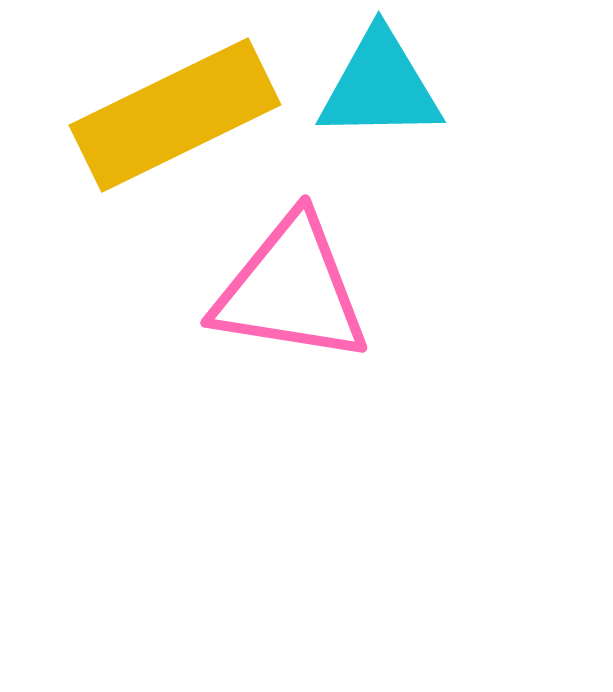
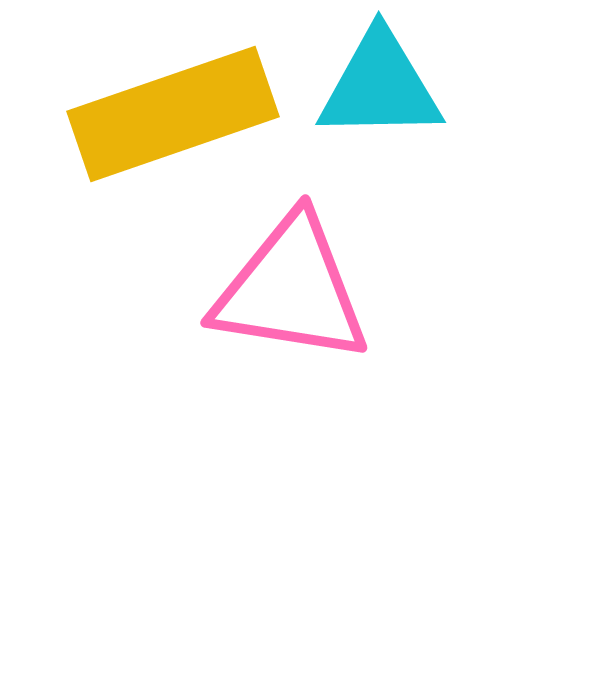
yellow rectangle: moved 2 px left, 1 px up; rotated 7 degrees clockwise
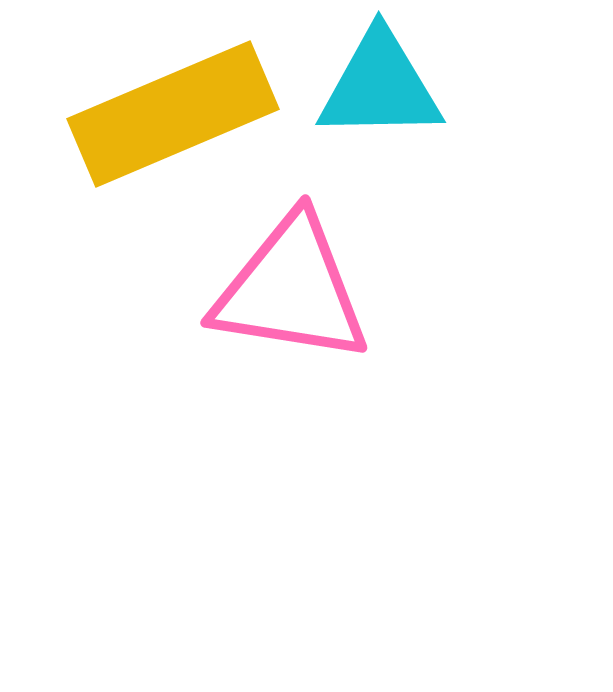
yellow rectangle: rotated 4 degrees counterclockwise
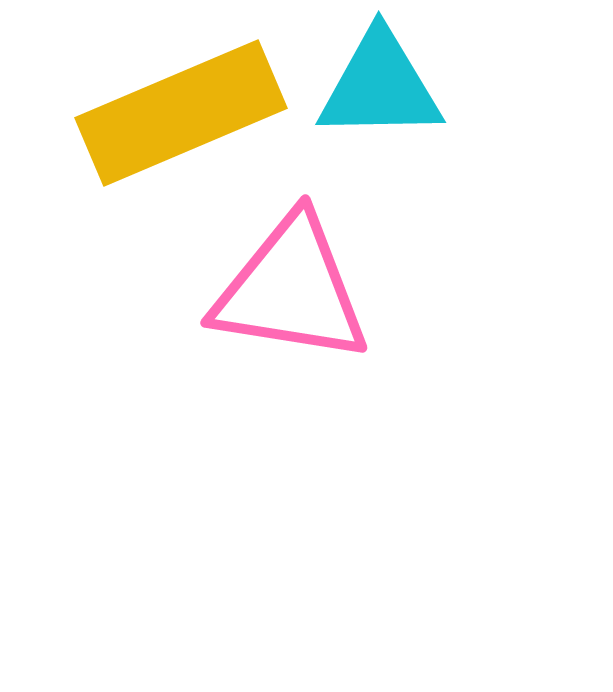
yellow rectangle: moved 8 px right, 1 px up
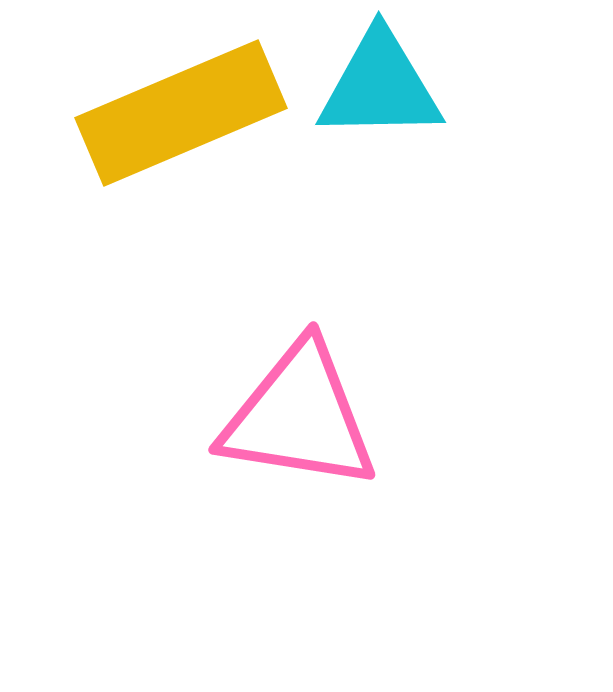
pink triangle: moved 8 px right, 127 px down
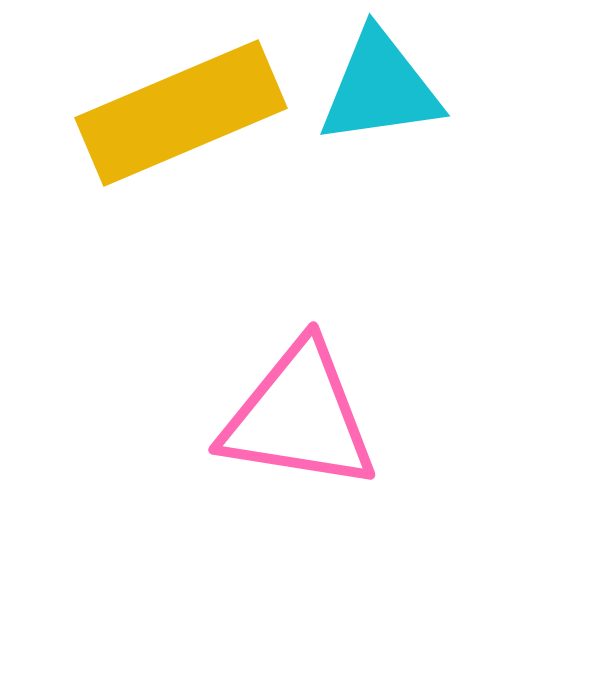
cyan triangle: moved 2 px down; rotated 7 degrees counterclockwise
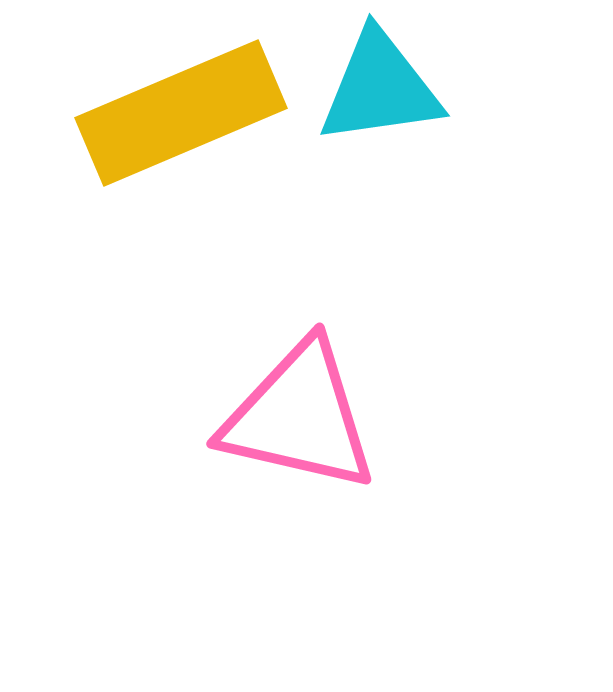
pink triangle: rotated 4 degrees clockwise
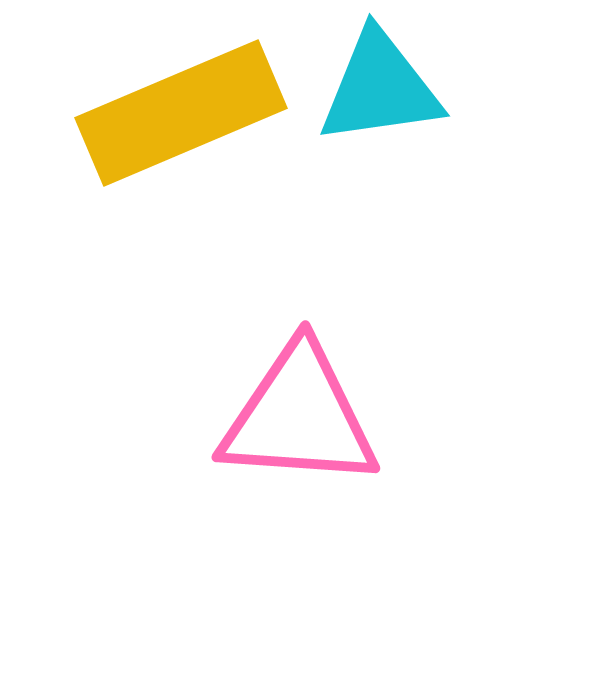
pink triangle: rotated 9 degrees counterclockwise
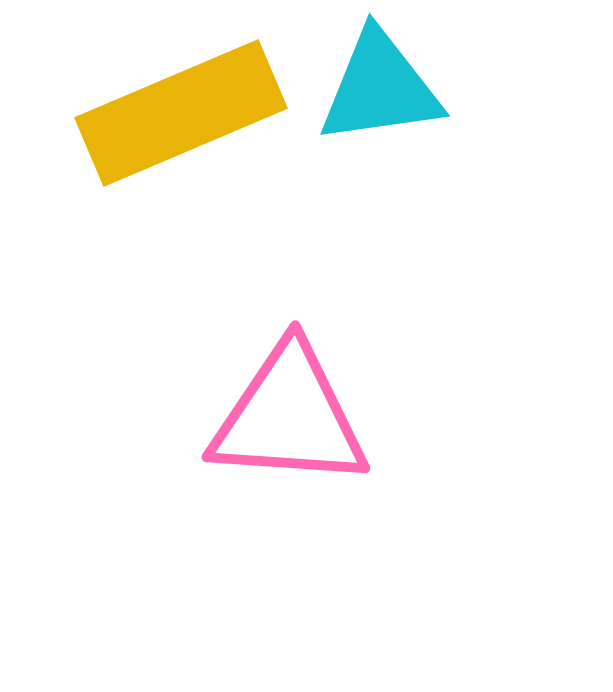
pink triangle: moved 10 px left
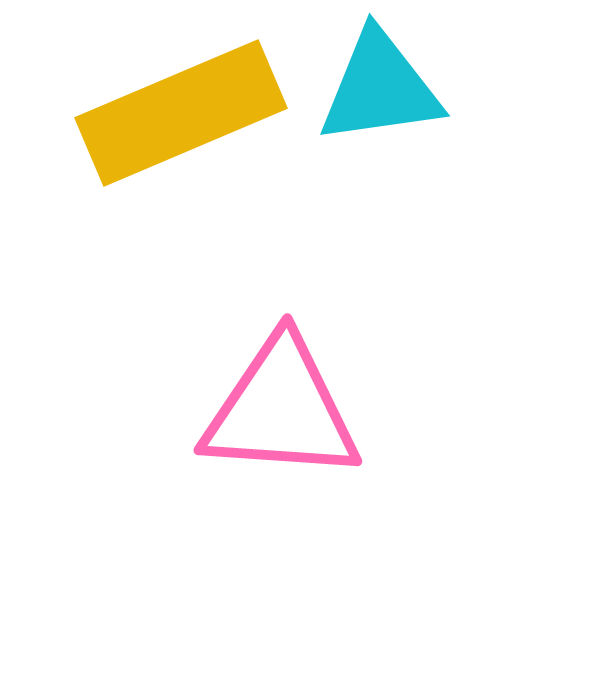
pink triangle: moved 8 px left, 7 px up
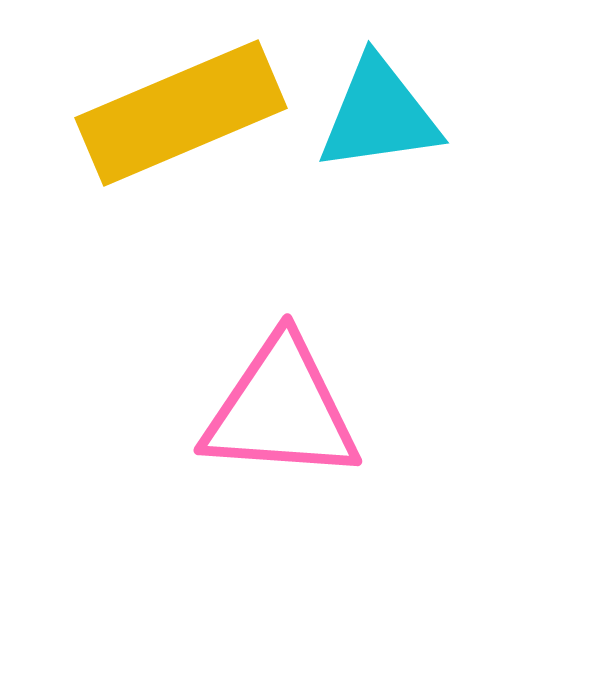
cyan triangle: moved 1 px left, 27 px down
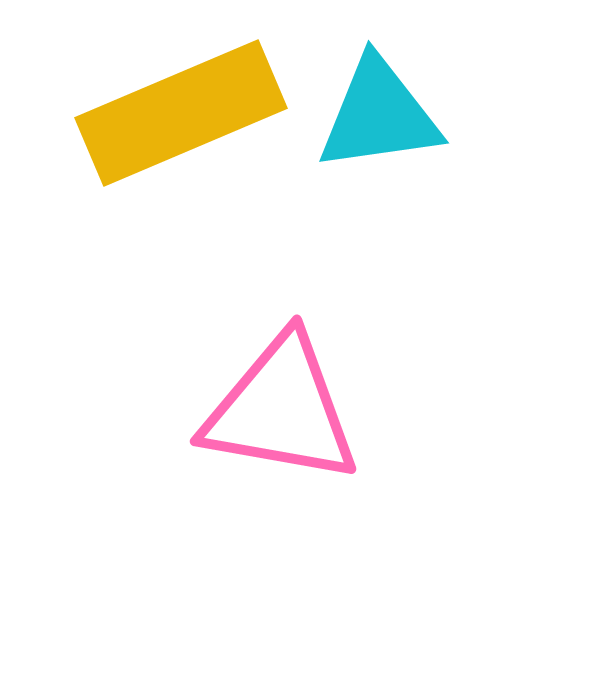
pink triangle: rotated 6 degrees clockwise
